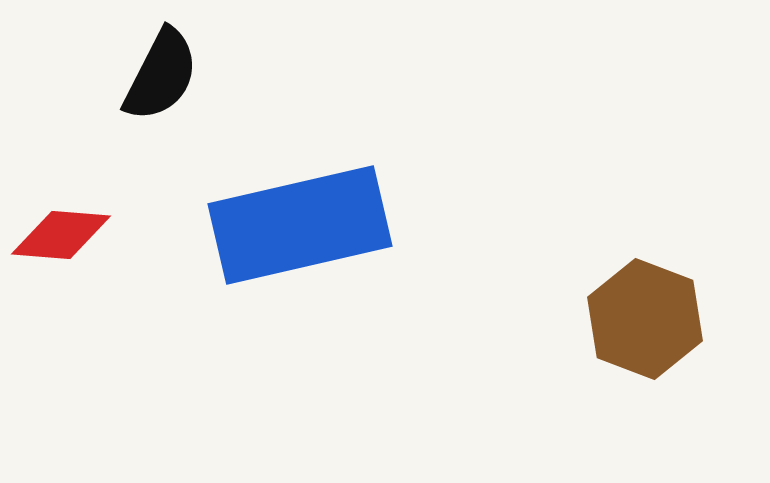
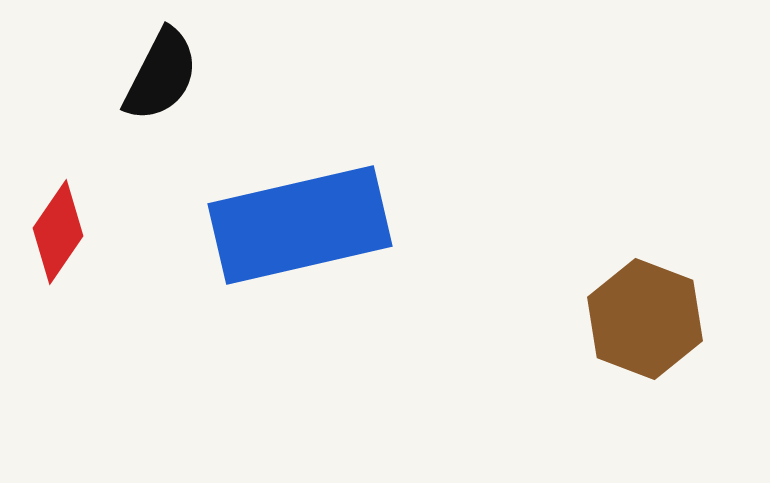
red diamond: moved 3 px left, 3 px up; rotated 60 degrees counterclockwise
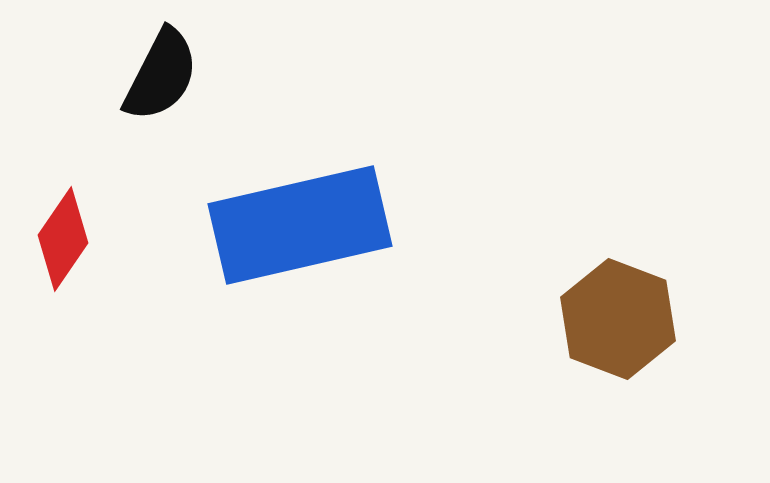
red diamond: moved 5 px right, 7 px down
brown hexagon: moved 27 px left
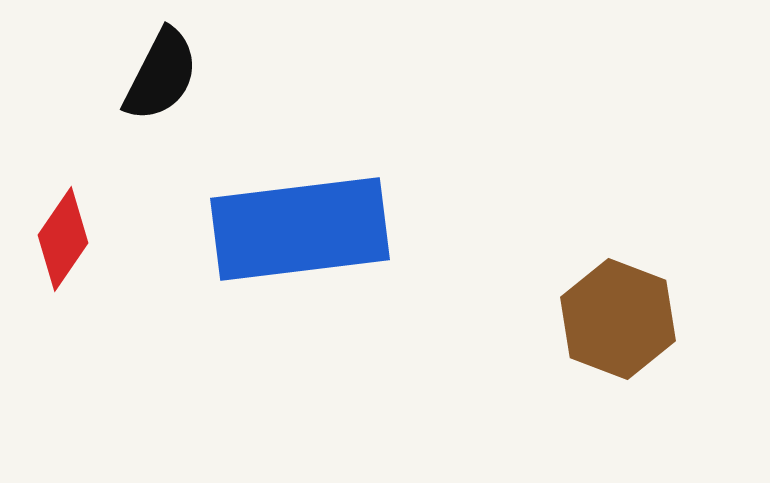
blue rectangle: moved 4 px down; rotated 6 degrees clockwise
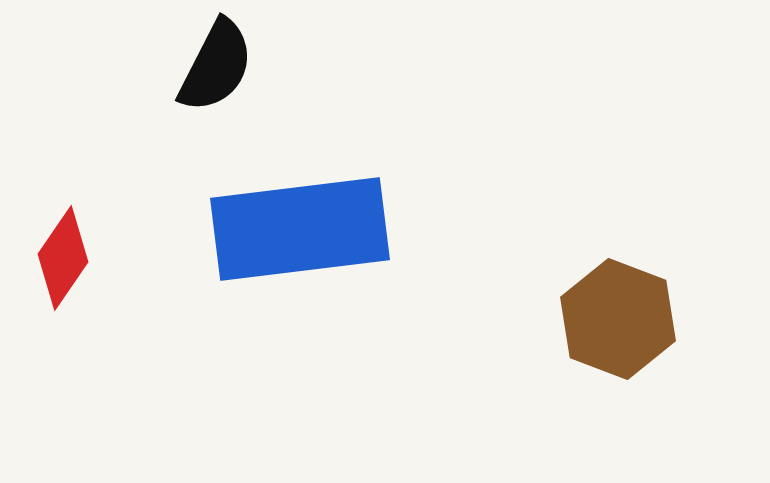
black semicircle: moved 55 px right, 9 px up
red diamond: moved 19 px down
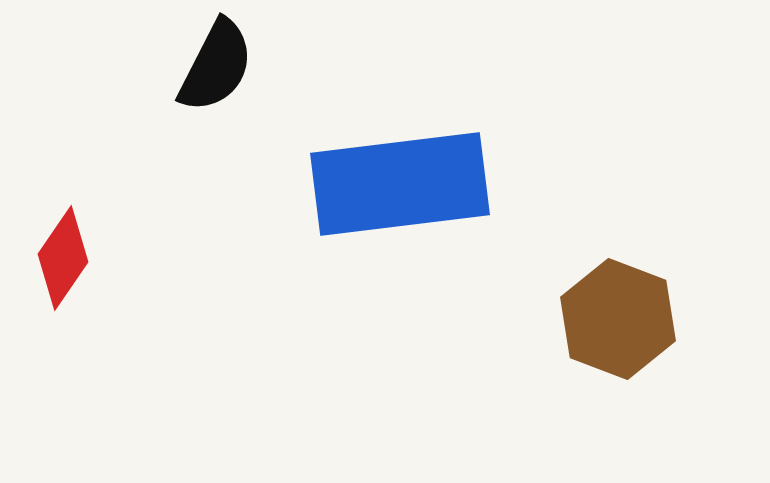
blue rectangle: moved 100 px right, 45 px up
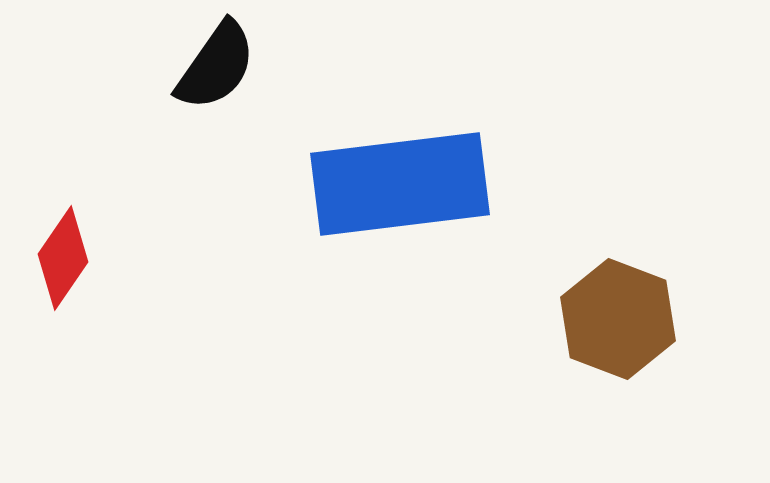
black semicircle: rotated 8 degrees clockwise
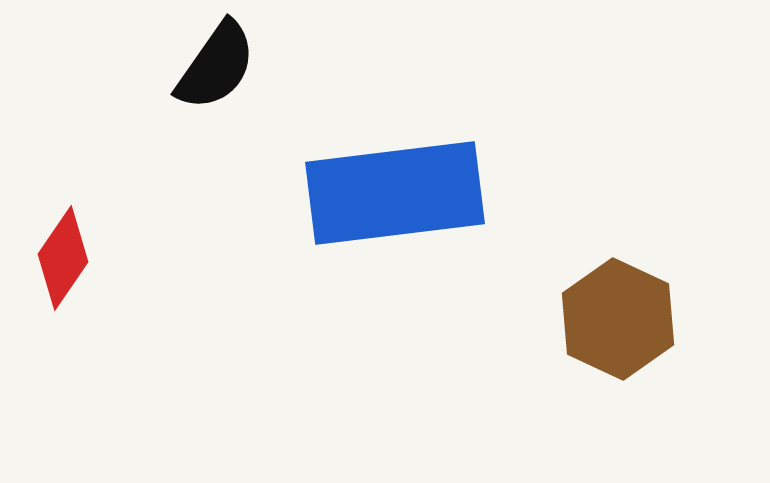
blue rectangle: moved 5 px left, 9 px down
brown hexagon: rotated 4 degrees clockwise
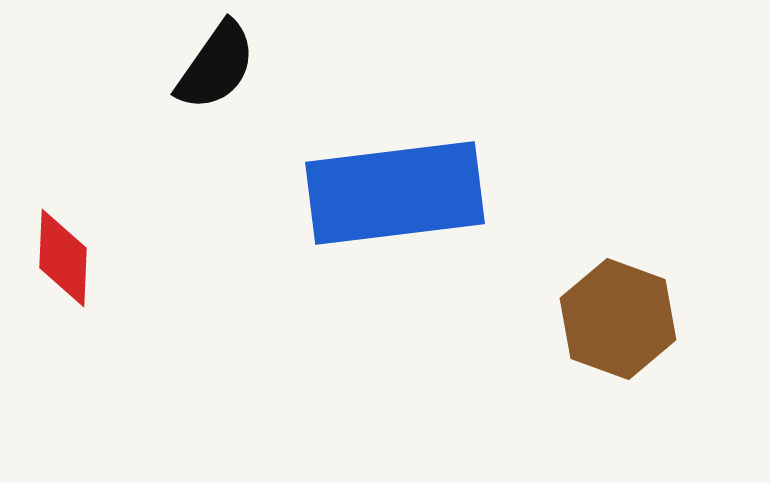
red diamond: rotated 32 degrees counterclockwise
brown hexagon: rotated 5 degrees counterclockwise
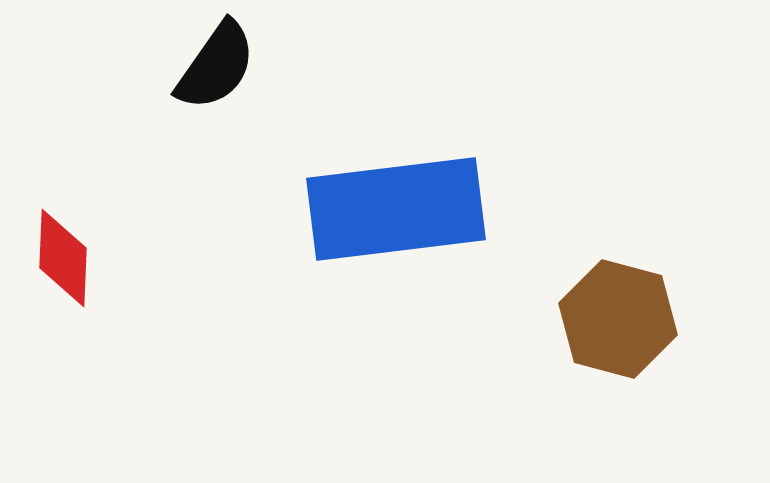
blue rectangle: moved 1 px right, 16 px down
brown hexagon: rotated 5 degrees counterclockwise
